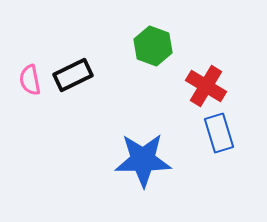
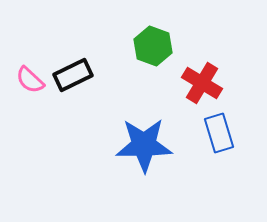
pink semicircle: rotated 36 degrees counterclockwise
red cross: moved 4 px left, 3 px up
blue star: moved 1 px right, 15 px up
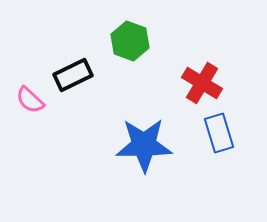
green hexagon: moved 23 px left, 5 px up
pink semicircle: moved 20 px down
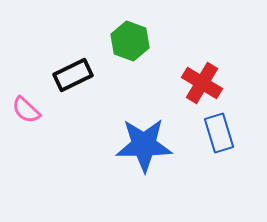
pink semicircle: moved 4 px left, 10 px down
